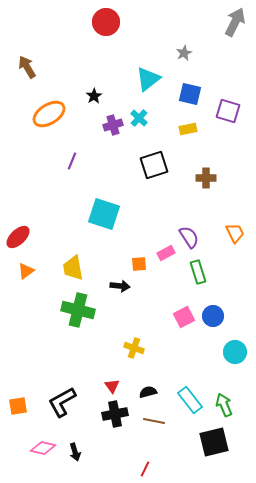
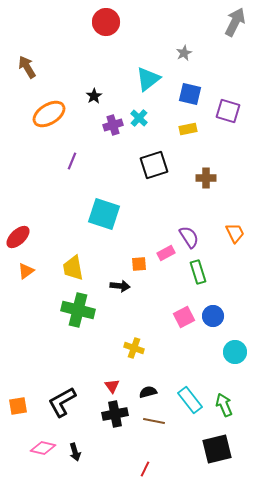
black square at (214, 442): moved 3 px right, 7 px down
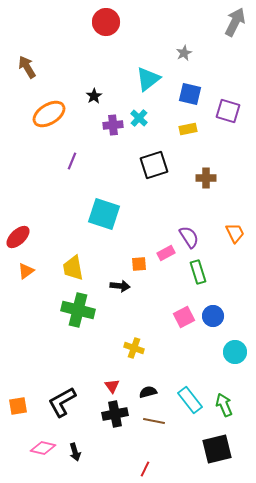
purple cross at (113, 125): rotated 12 degrees clockwise
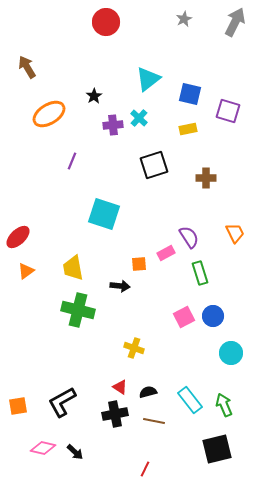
gray star at (184, 53): moved 34 px up
green rectangle at (198, 272): moved 2 px right, 1 px down
cyan circle at (235, 352): moved 4 px left, 1 px down
red triangle at (112, 386): moved 8 px right, 1 px down; rotated 21 degrees counterclockwise
black arrow at (75, 452): rotated 30 degrees counterclockwise
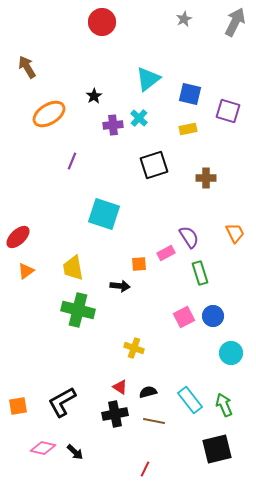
red circle at (106, 22): moved 4 px left
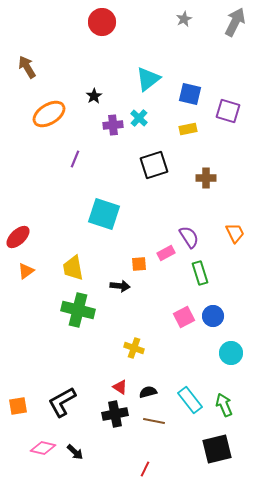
purple line at (72, 161): moved 3 px right, 2 px up
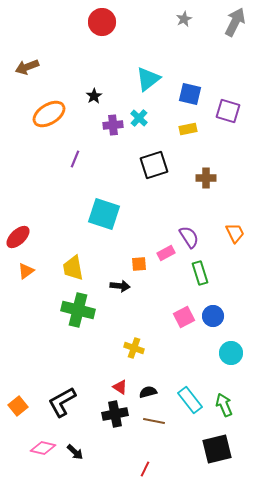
brown arrow at (27, 67): rotated 80 degrees counterclockwise
orange square at (18, 406): rotated 30 degrees counterclockwise
